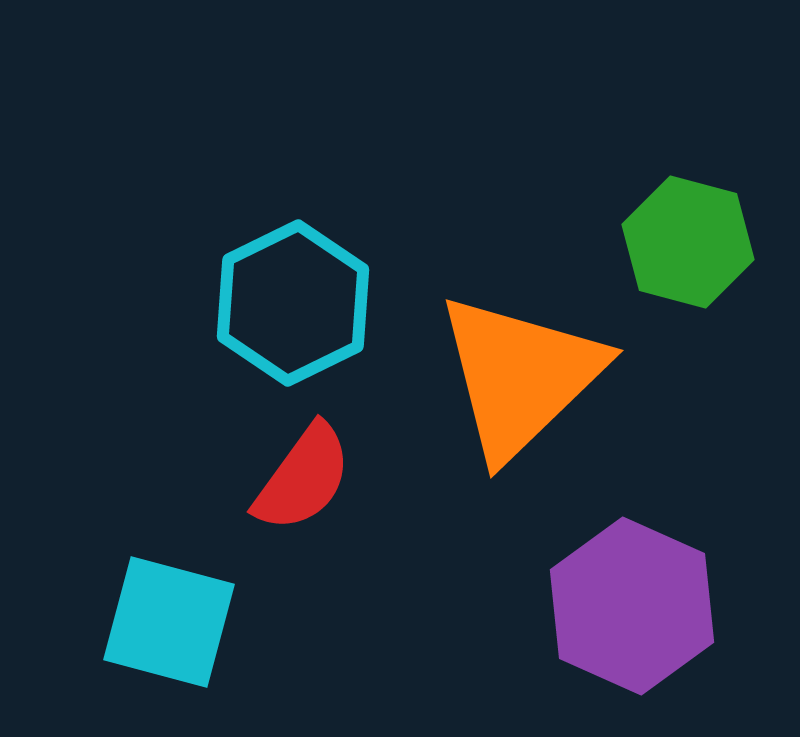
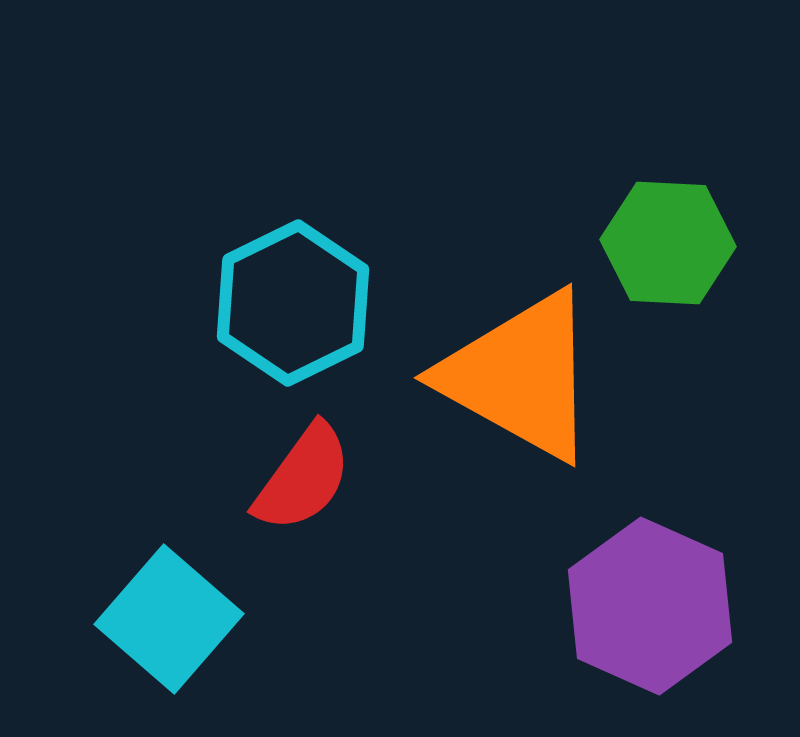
green hexagon: moved 20 px left, 1 px down; rotated 12 degrees counterclockwise
orange triangle: rotated 47 degrees counterclockwise
purple hexagon: moved 18 px right
cyan square: moved 3 px up; rotated 26 degrees clockwise
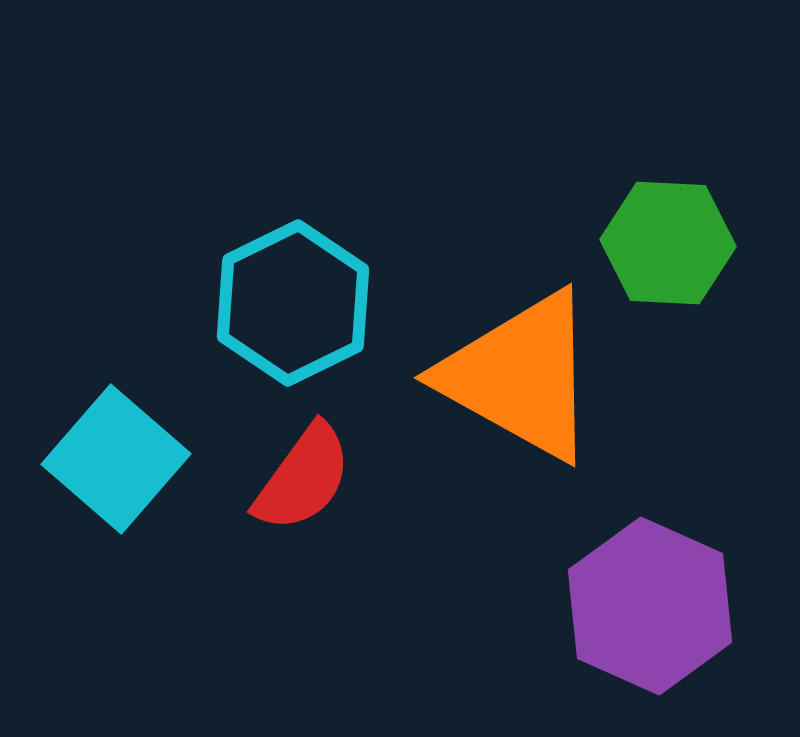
cyan square: moved 53 px left, 160 px up
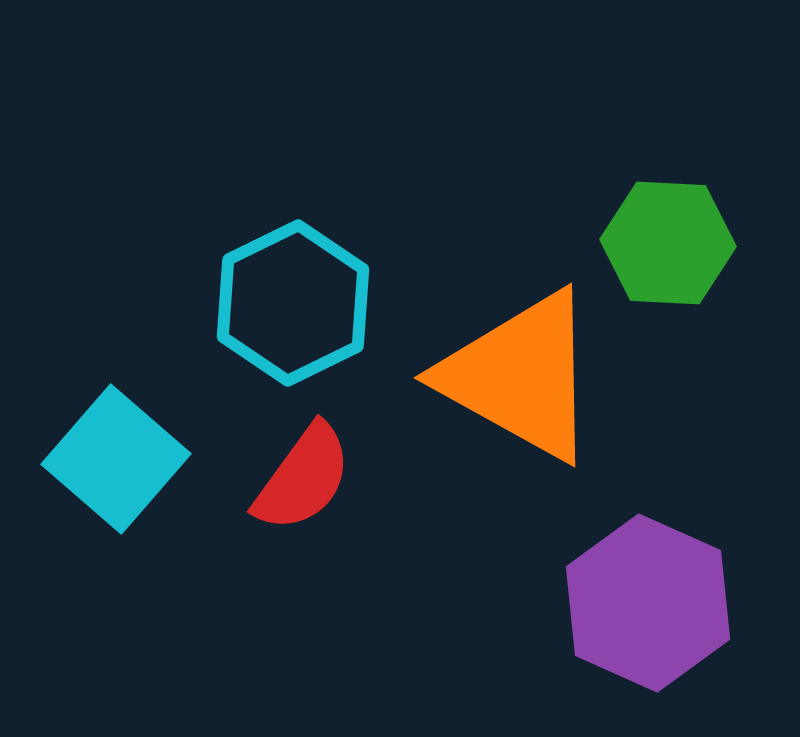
purple hexagon: moved 2 px left, 3 px up
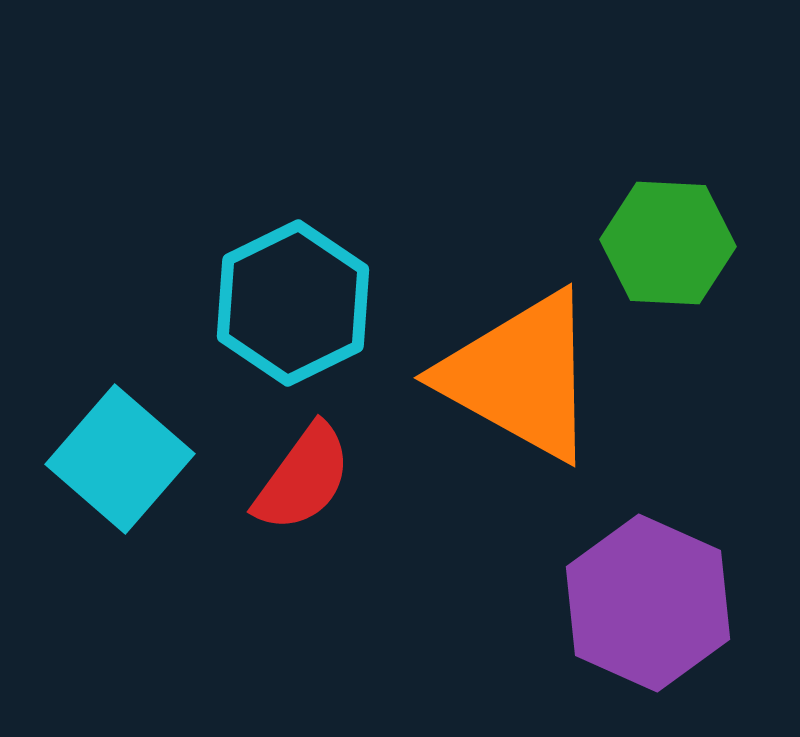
cyan square: moved 4 px right
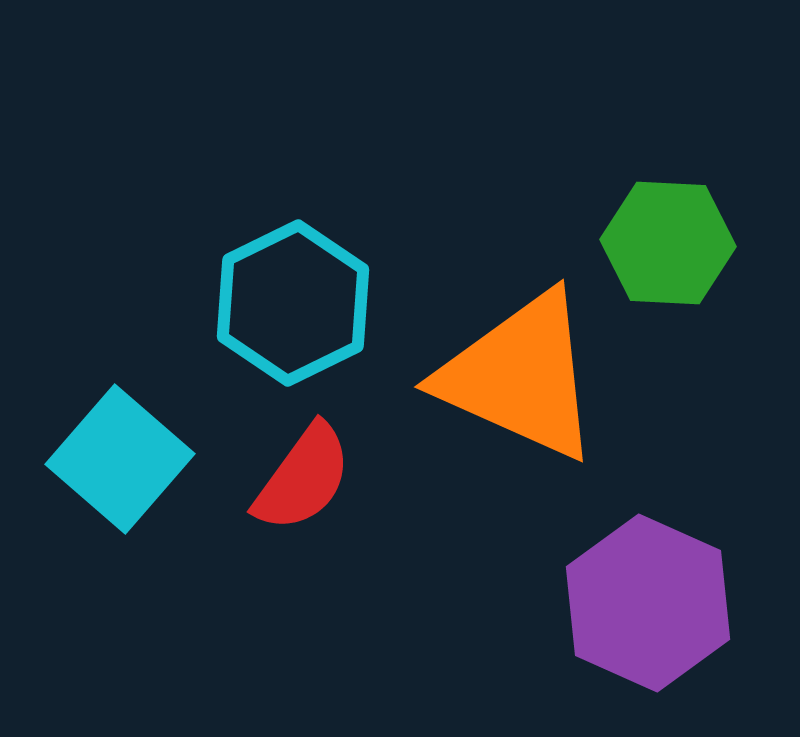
orange triangle: rotated 5 degrees counterclockwise
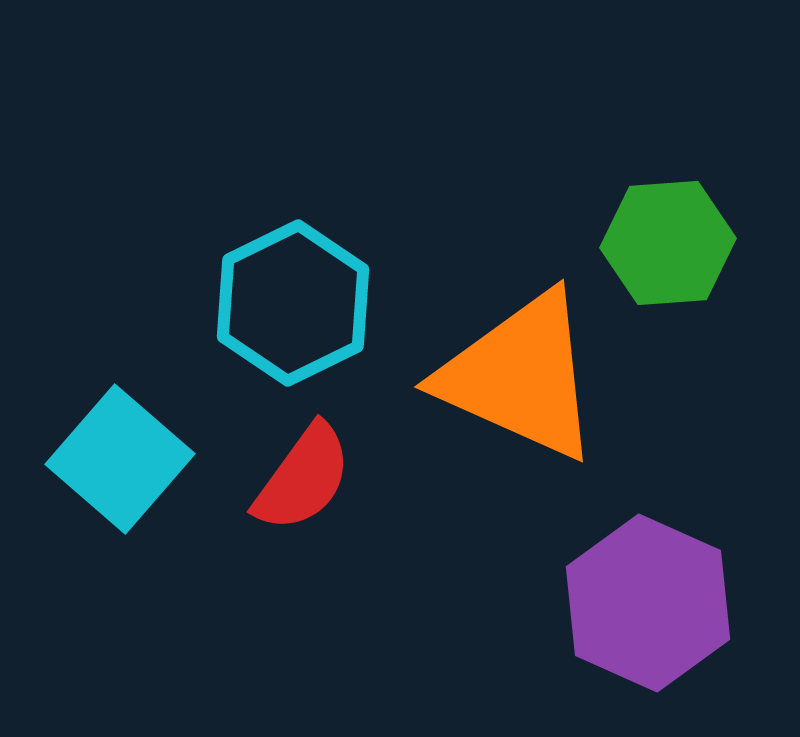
green hexagon: rotated 7 degrees counterclockwise
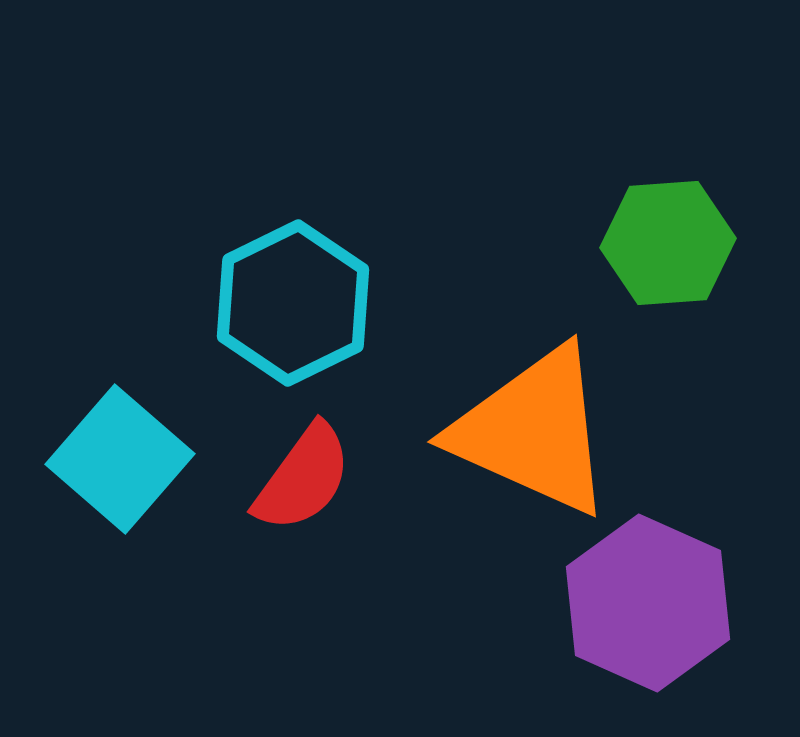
orange triangle: moved 13 px right, 55 px down
